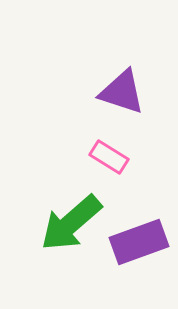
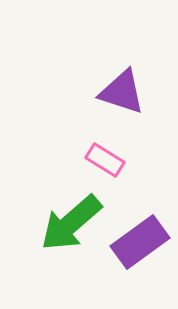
pink rectangle: moved 4 px left, 3 px down
purple rectangle: moved 1 px right; rotated 16 degrees counterclockwise
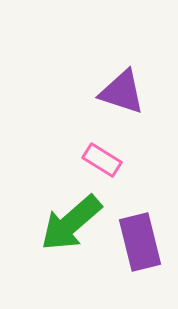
pink rectangle: moved 3 px left
purple rectangle: rotated 68 degrees counterclockwise
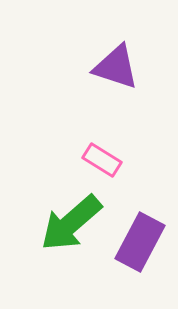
purple triangle: moved 6 px left, 25 px up
purple rectangle: rotated 42 degrees clockwise
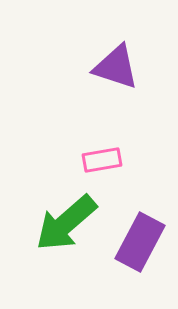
pink rectangle: rotated 42 degrees counterclockwise
green arrow: moved 5 px left
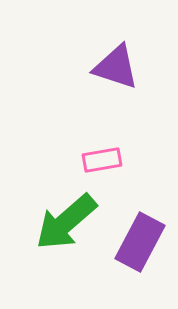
green arrow: moved 1 px up
